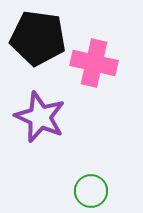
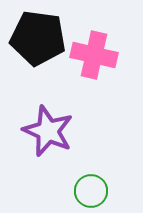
pink cross: moved 8 px up
purple star: moved 8 px right, 14 px down
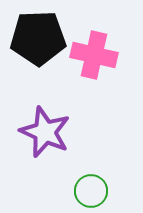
black pentagon: rotated 10 degrees counterclockwise
purple star: moved 3 px left, 1 px down
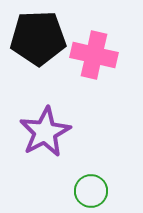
purple star: rotated 21 degrees clockwise
